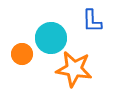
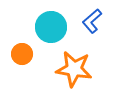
blue L-shape: rotated 50 degrees clockwise
cyan circle: moved 11 px up
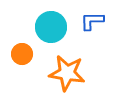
blue L-shape: rotated 40 degrees clockwise
orange star: moved 7 px left, 4 px down
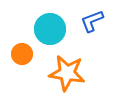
blue L-shape: rotated 20 degrees counterclockwise
cyan circle: moved 1 px left, 2 px down
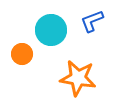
cyan circle: moved 1 px right, 1 px down
orange star: moved 11 px right, 5 px down
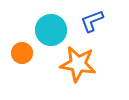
orange circle: moved 1 px up
orange star: moved 14 px up
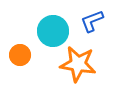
cyan circle: moved 2 px right, 1 px down
orange circle: moved 2 px left, 2 px down
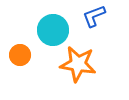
blue L-shape: moved 2 px right, 5 px up
cyan circle: moved 1 px up
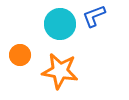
cyan circle: moved 7 px right, 6 px up
orange star: moved 18 px left, 7 px down
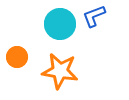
orange circle: moved 3 px left, 2 px down
